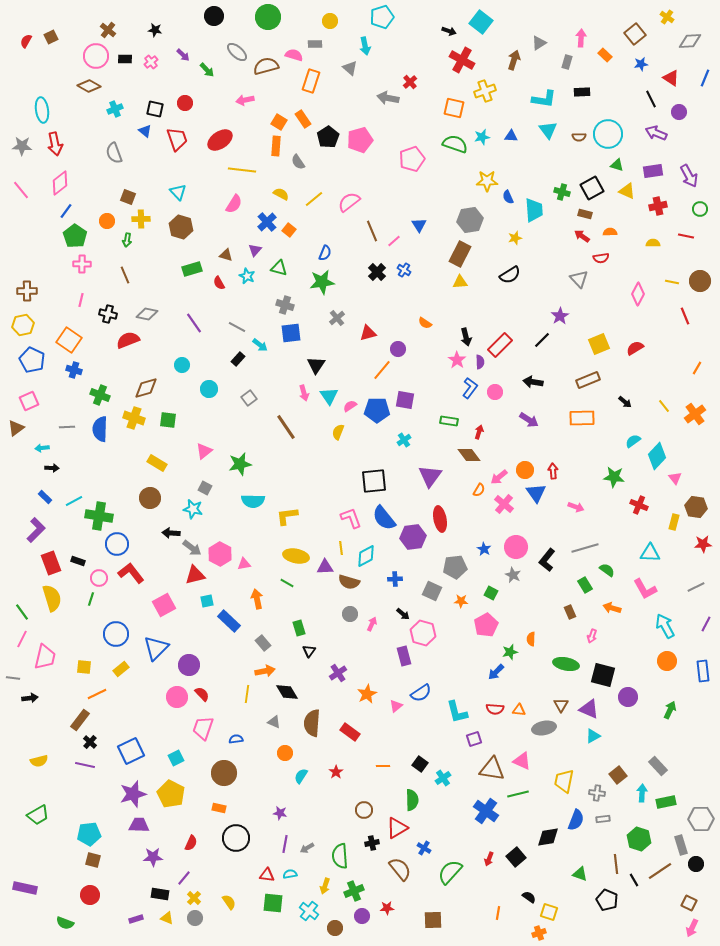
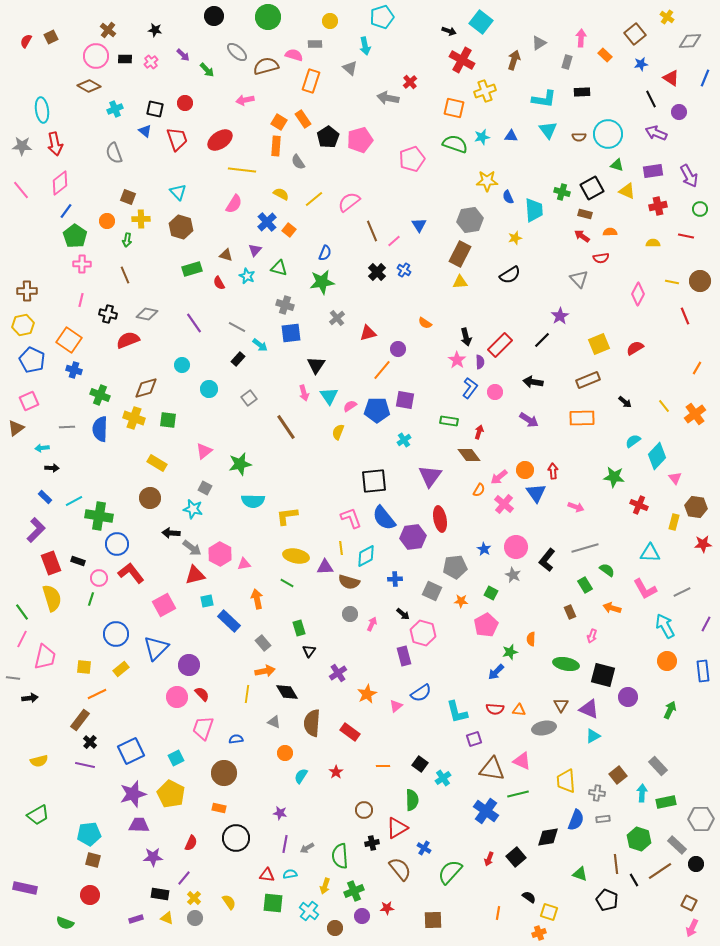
gray line at (696, 587): moved 14 px left, 5 px down
yellow trapezoid at (564, 781): moved 2 px right; rotated 15 degrees counterclockwise
gray rectangle at (681, 845): moved 4 px left; rotated 30 degrees counterclockwise
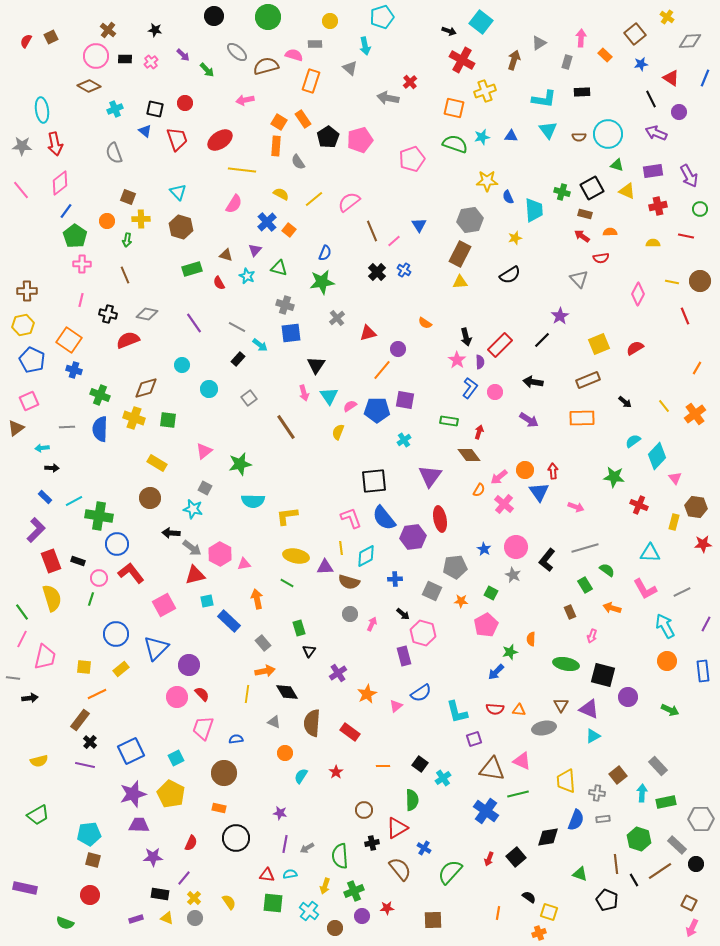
blue triangle at (536, 493): moved 3 px right, 1 px up
red rectangle at (51, 563): moved 2 px up
green arrow at (670, 710): rotated 90 degrees clockwise
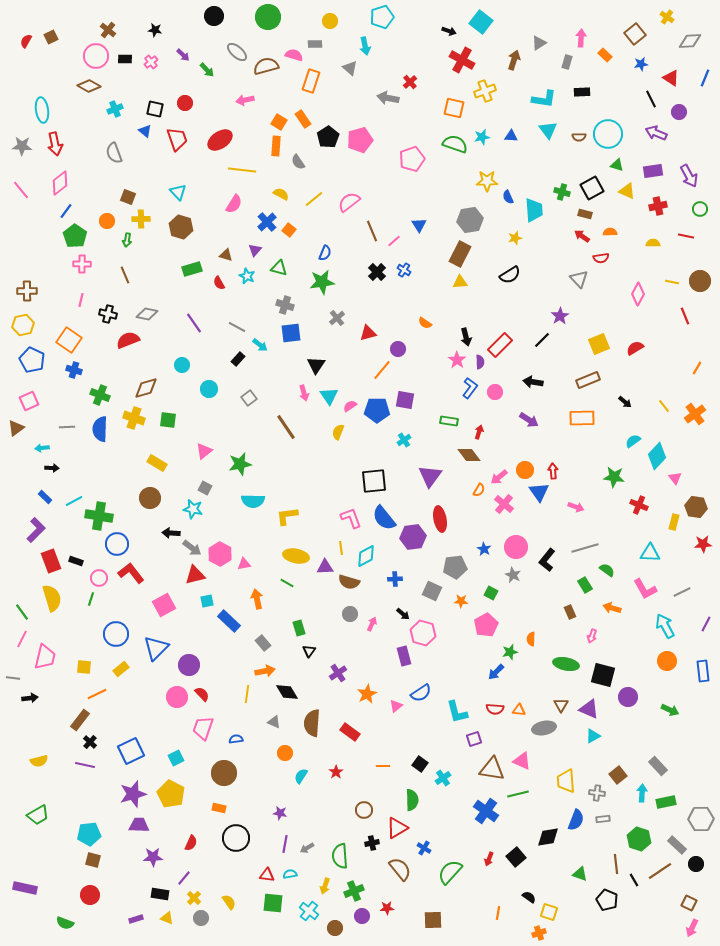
black rectangle at (78, 561): moved 2 px left
gray circle at (195, 918): moved 6 px right
